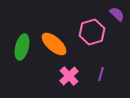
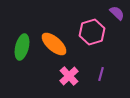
purple semicircle: moved 1 px up
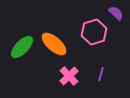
purple semicircle: moved 1 px left
pink hexagon: moved 2 px right
green ellipse: rotated 30 degrees clockwise
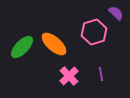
purple line: rotated 24 degrees counterclockwise
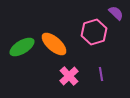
green ellipse: rotated 15 degrees clockwise
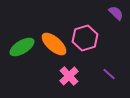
pink hexagon: moved 9 px left, 6 px down
purple line: moved 8 px right; rotated 40 degrees counterclockwise
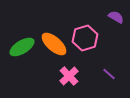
purple semicircle: moved 4 px down; rotated 14 degrees counterclockwise
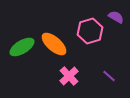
pink hexagon: moved 5 px right, 7 px up
purple line: moved 2 px down
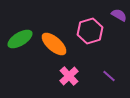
purple semicircle: moved 3 px right, 2 px up
green ellipse: moved 2 px left, 8 px up
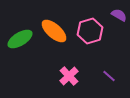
orange ellipse: moved 13 px up
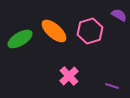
purple line: moved 3 px right, 10 px down; rotated 24 degrees counterclockwise
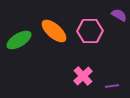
pink hexagon: rotated 15 degrees clockwise
green ellipse: moved 1 px left, 1 px down
pink cross: moved 14 px right
purple line: rotated 24 degrees counterclockwise
